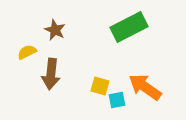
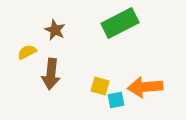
green rectangle: moved 9 px left, 4 px up
orange arrow: rotated 40 degrees counterclockwise
cyan square: moved 1 px left
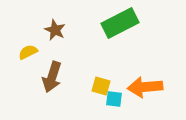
yellow semicircle: moved 1 px right
brown arrow: moved 1 px right, 3 px down; rotated 12 degrees clockwise
yellow square: moved 1 px right
cyan square: moved 2 px left, 1 px up; rotated 18 degrees clockwise
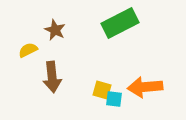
yellow semicircle: moved 2 px up
brown arrow: rotated 24 degrees counterclockwise
yellow square: moved 1 px right, 4 px down
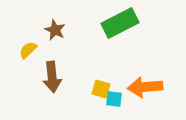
yellow semicircle: rotated 18 degrees counterclockwise
yellow square: moved 1 px left, 1 px up
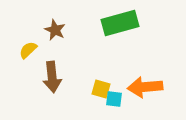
green rectangle: rotated 12 degrees clockwise
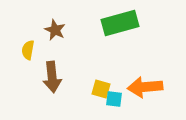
yellow semicircle: rotated 36 degrees counterclockwise
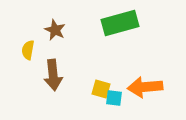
brown arrow: moved 1 px right, 2 px up
cyan square: moved 1 px up
